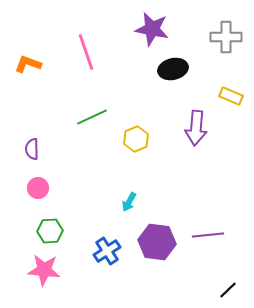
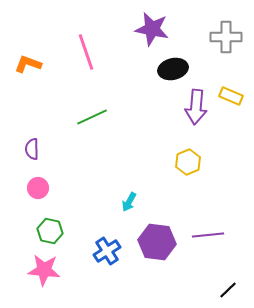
purple arrow: moved 21 px up
yellow hexagon: moved 52 px right, 23 px down
green hexagon: rotated 15 degrees clockwise
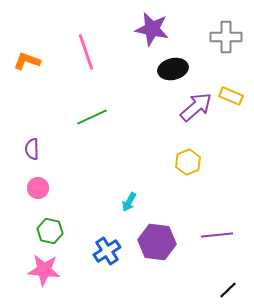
orange L-shape: moved 1 px left, 3 px up
purple arrow: rotated 136 degrees counterclockwise
purple line: moved 9 px right
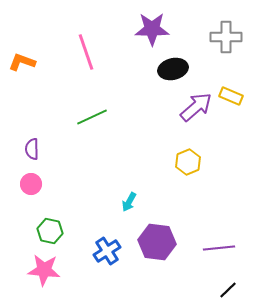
purple star: rotated 12 degrees counterclockwise
orange L-shape: moved 5 px left, 1 px down
pink circle: moved 7 px left, 4 px up
purple line: moved 2 px right, 13 px down
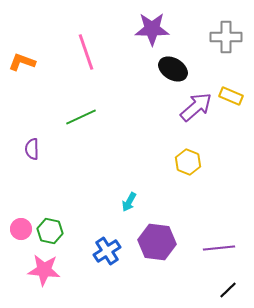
black ellipse: rotated 44 degrees clockwise
green line: moved 11 px left
yellow hexagon: rotated 15 degrees counterclockwise
pink circle: moved 10 px left, 45 px down
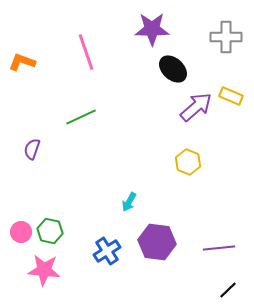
black ellipse: rotated 12 degrees clockwise
purple semicircle: rotated 20 degrees clockwise
pink circle: moved 3 px down
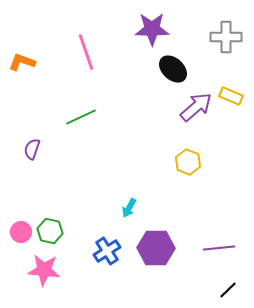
cyan arrow: moved 6 px down
purple hexagon: moved 1 px left, 6 px down; rotated 6 degrees counterclockwise
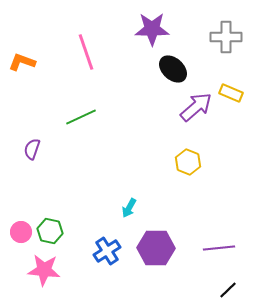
yellow rectangle: moved 3 px up
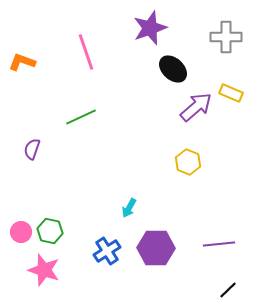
purple star: moved 2 px left, 1 px up; rotated 20 degrees counterclockwise
purple line: moved 4 px up
pink star: rotated 12 degrees clockwise
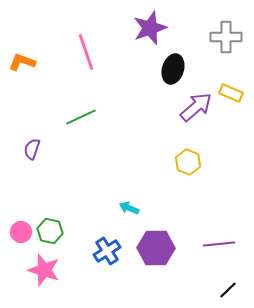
black ellipse: rotated 64 degrees clockwise
cyan arrow: rotated 84 degrees clockwise
